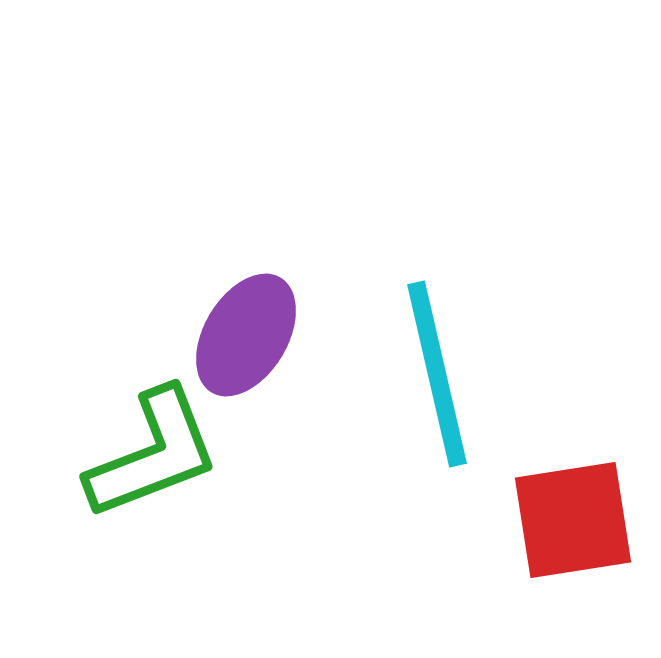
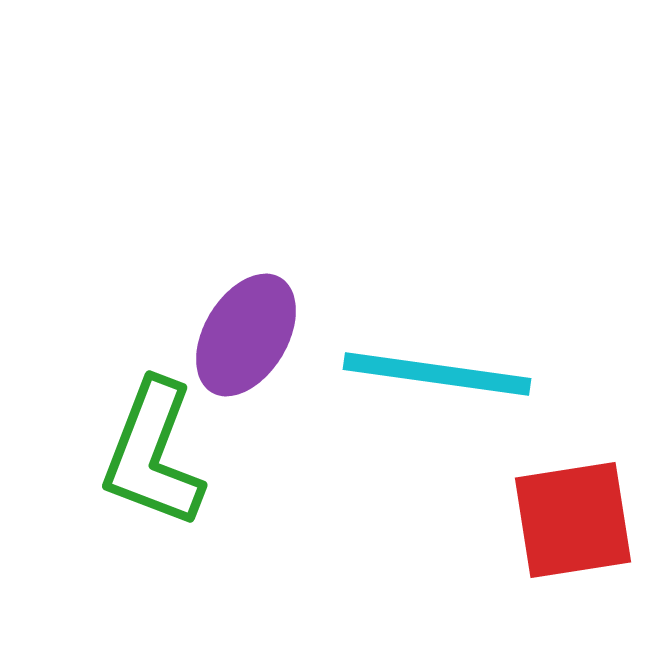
cyan line: rotated 69 degrees counterclockwise
green L-shape: rotated 132 degrees clockwise
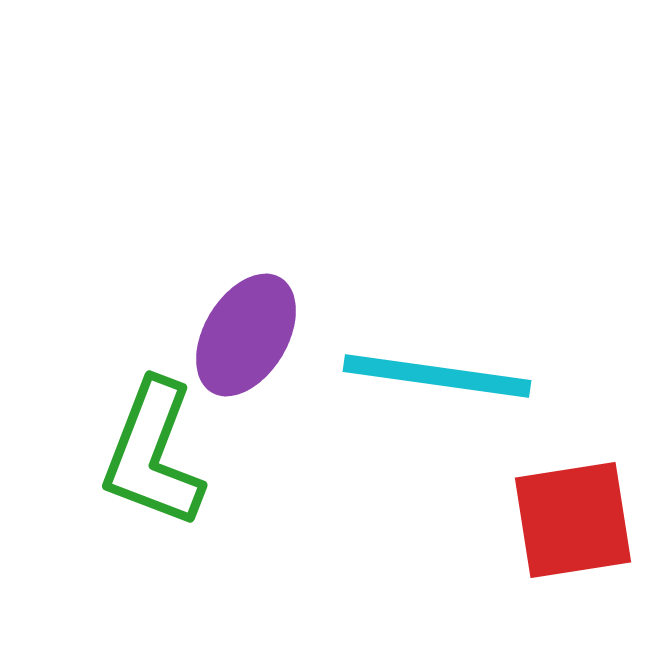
cyan line: moved 2 px down
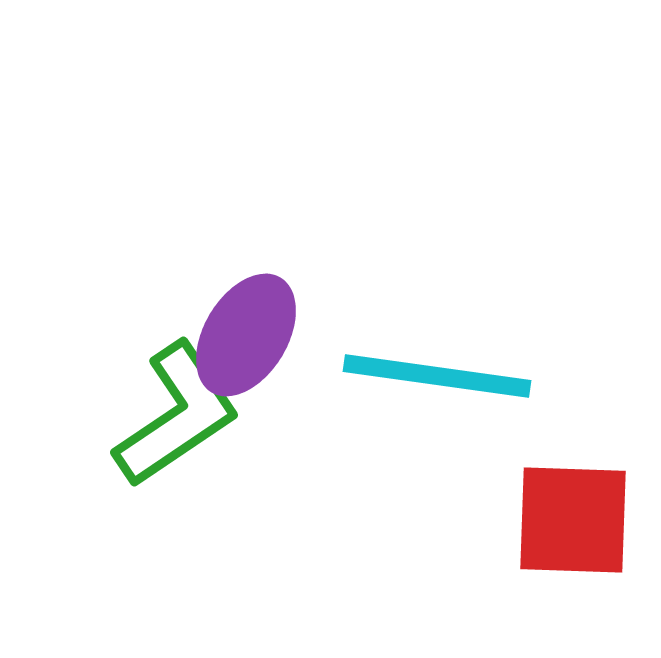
green L-shape: moved 24 px right, 39 px up; rotated 145 degrees counterclockwise
red square: rotated 11 degrees clockwise
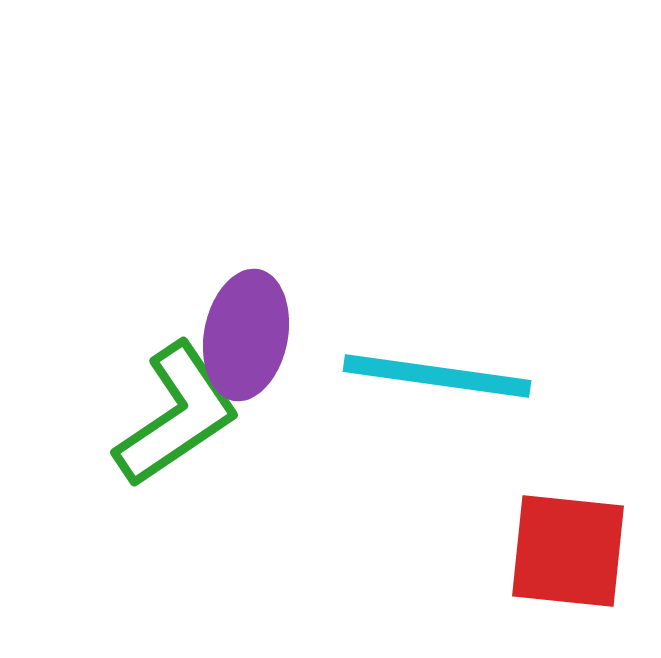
purple ellipse: rotated 20 degrees counterclockwise
red square: moved 5 px left, 31 px down; rotated 4 degrees clockwise
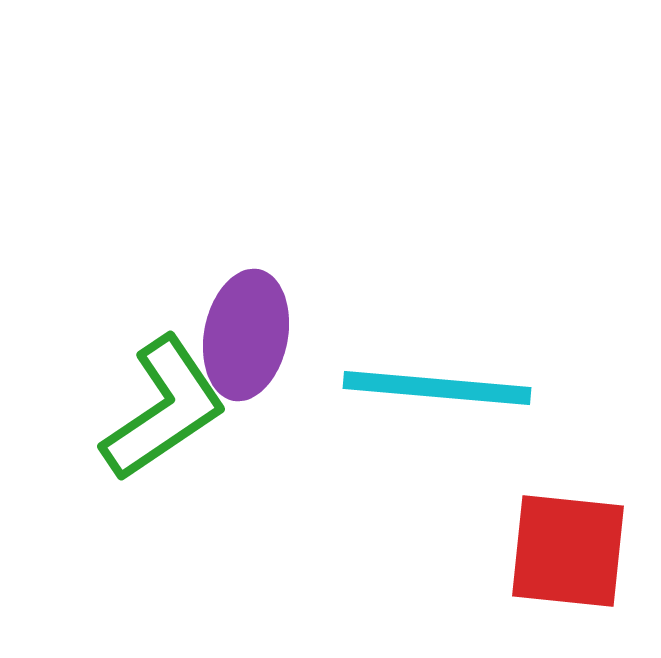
cyan line: moved 12 px down; rotated 3 degrees counterclockwise
green L-shape: moved 13 px left, 6 px up
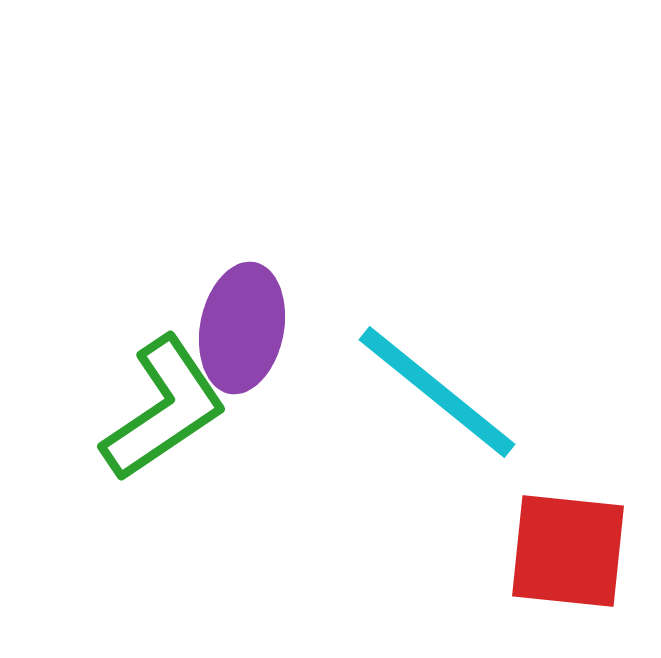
purple ellipse: moved 4 px left, 7 px up
cyan line: moved 4 px down; rotated 34 degrees clockwise
